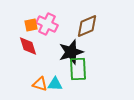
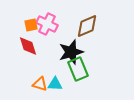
green rectangle: rotated 20 degrees counterclockwise
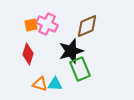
red diamond: moved 8 px down; rotated 35 degrees clockwise
black star: moved 1 px up
green rectangle: moved 2 px right
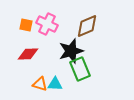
orange square: moved 5 px left; rotated 24 degrees clockwise
red diamond: rotated 70 degrees clockwise
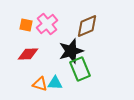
pink cross: rotated 25 degrees clockwise
cyan triangle: moved 1 px up
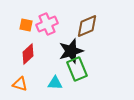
pink cross: rotated 15 degrees clockwise
red diamond: rotated 40 degrees counterclockwise
green rectangle: moved 3 px left
orange triangle: moved 20 px left
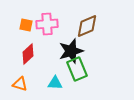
pink cross: rotated 20 degrees clockwise
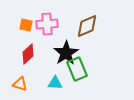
black star: moved 5 px left, 2 px down; rotated 15 degrees counterclockwise
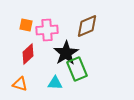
pink cross: moved 6 px down
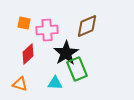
orange square: moved 2 px left, 2 px up
